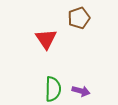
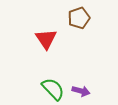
green semicircle: rotated 45 degrees counterclockwise
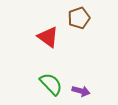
red triangle: moved 2 px right, 2 px up; rotated 20 degrees counterclockwise
green semicircle: moved 2 px left, 5 px up
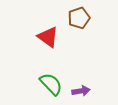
purple arrow: rotated 24 degrees counterclockwise
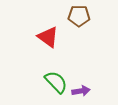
brown pentagon: moved 2 px up; rotated 20 degrees clockwise
green semicircle: moved 5 px right, 2 px up
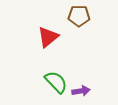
red triangle: rotated 45 degrees clockwise
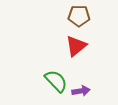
red triangle: moved 28 px right, 9 px down
green semicircle: moved 1 px up
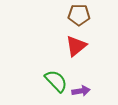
brown pentagon: moved 1 px up
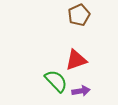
brown pentagon: rotated 25 degrees counterclockwise
red triangle: moved 14 px down; rotated 20 degrees clockwise
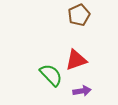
green semicircle: moved 5 px left, 6 px up
purple arrow: moved 1 px right
